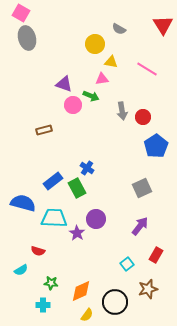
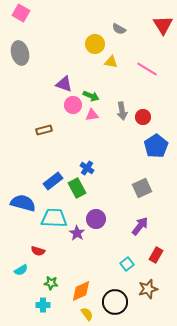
gray ellipse: moved 7 px left, 15 px down
pink triangle: moved 10 px left, 36 px down
yellow semicircle: moved 1 px up; rotated 72 degrees counterclockwise
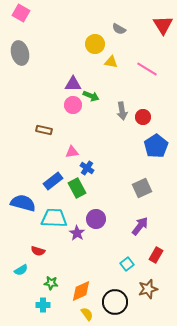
purple triangle: moved 9 px right; rotated 18 degrees counterclockwise
pink triangle: moved 20 px left, 37 px down
brown rectangle: rotated 28 degrees clockwise
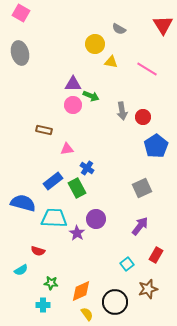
pink triangle: moved 5 px left, 3 px up
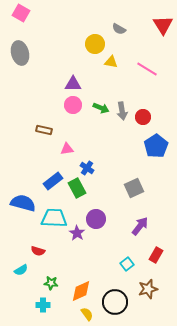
green arrow: moved 10 px right, 12 px down
gray square: moved 8 px left
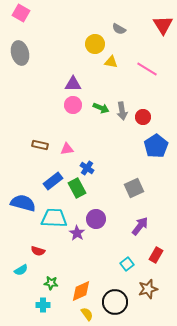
brown rectangle: moved 4 px left, 15 px down
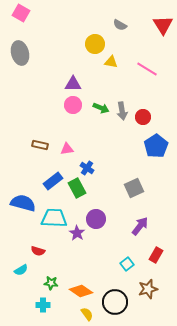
gray semicircle: moved 1 px right, 4 px up
orange diamond: rotated 60 degrees clockwise
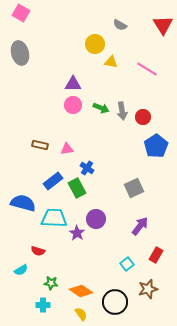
yellow semicircle: moved 6 px left
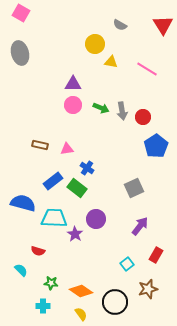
green rectangle: rotated 24 degrees counterclockwise
purple star: moved 2 px left, 1 px down
cyan semicircle: rotated 104 degrees counterclockwise
cyan cross: moved 1 px down
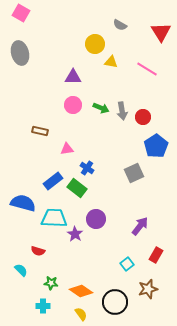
red triangle: moved 2 px left, 7 px down
purple triangle: moved 7 px up
brown rectangle: moved 14 px up
gray square: moved 15 px up
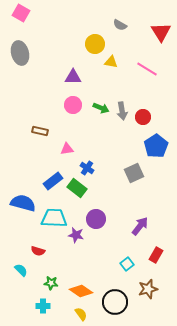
purple star: moved 1 px right, 1 px down; rotated 21 degrees counterclockwise
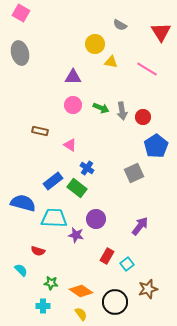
pink triangle: moved 3 px right, 4 px up; rotated 40 degrees clockwise
red rectangle: moved 49 px left, 1 px down
